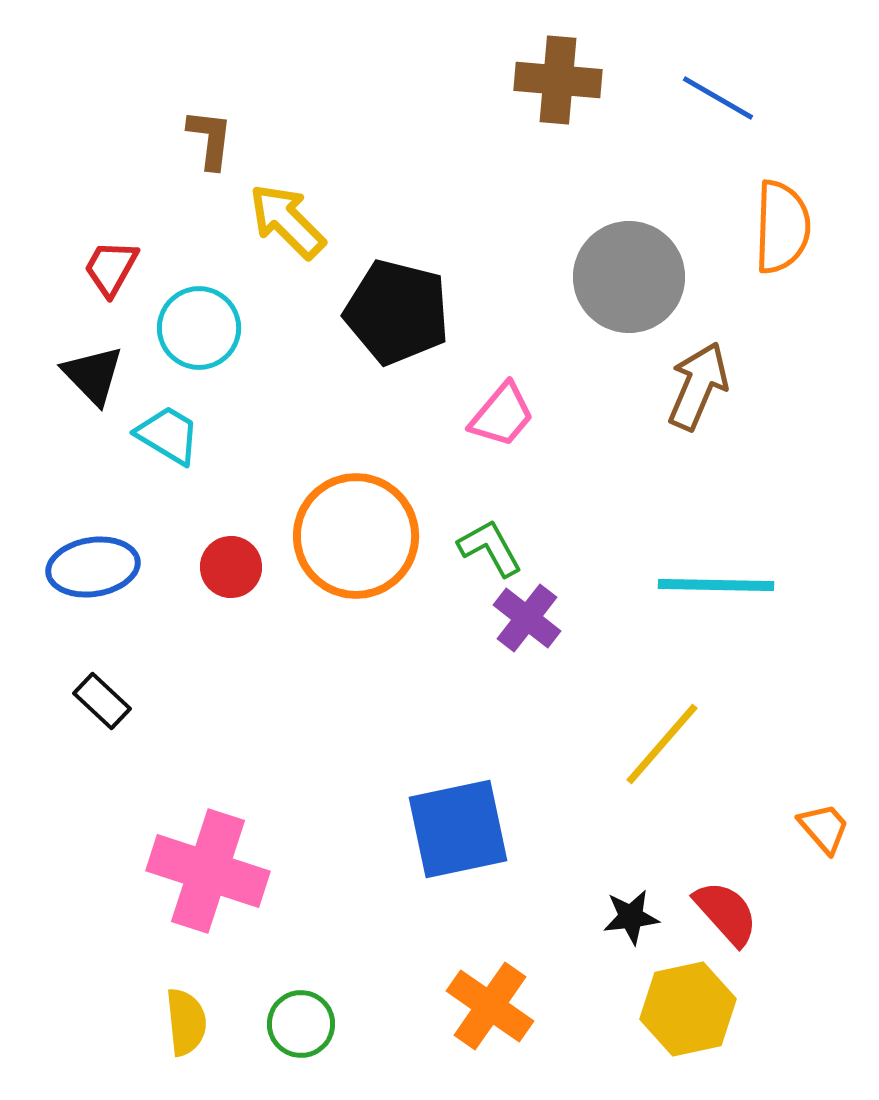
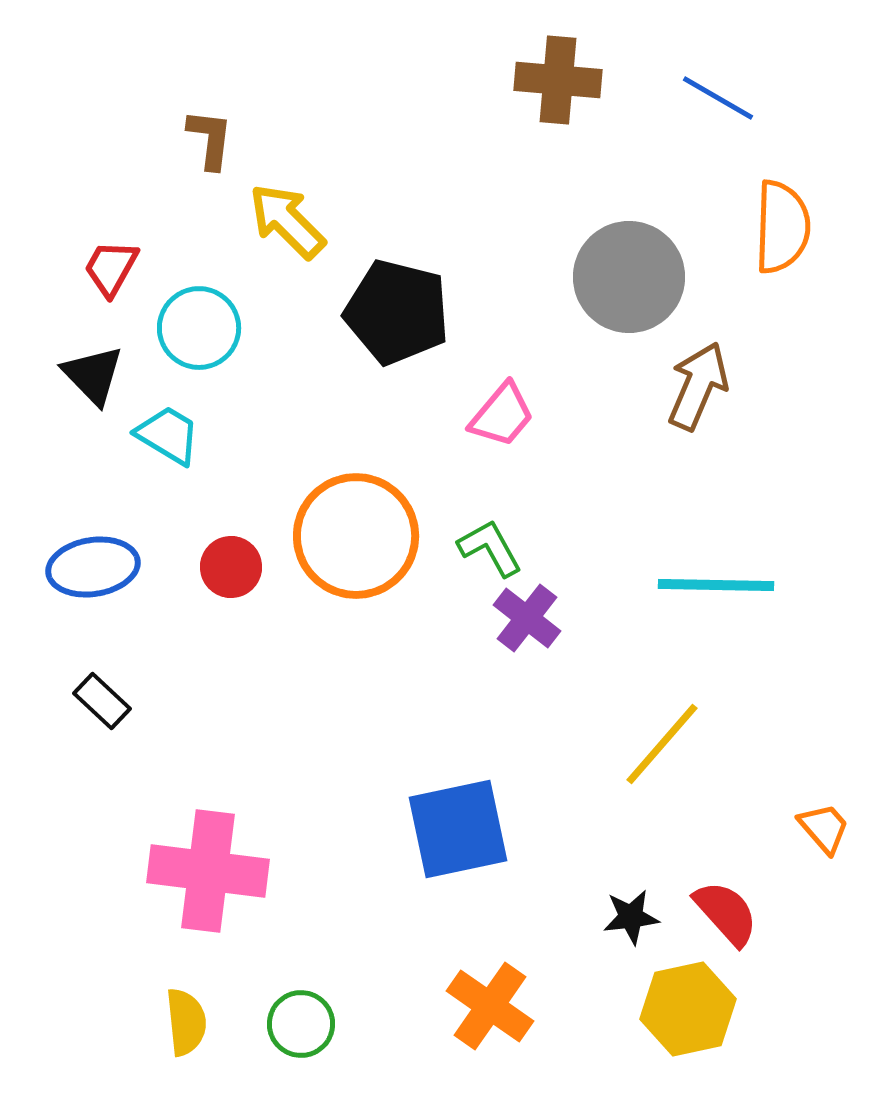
pink cross: rotated 11 degrees counterclockwise
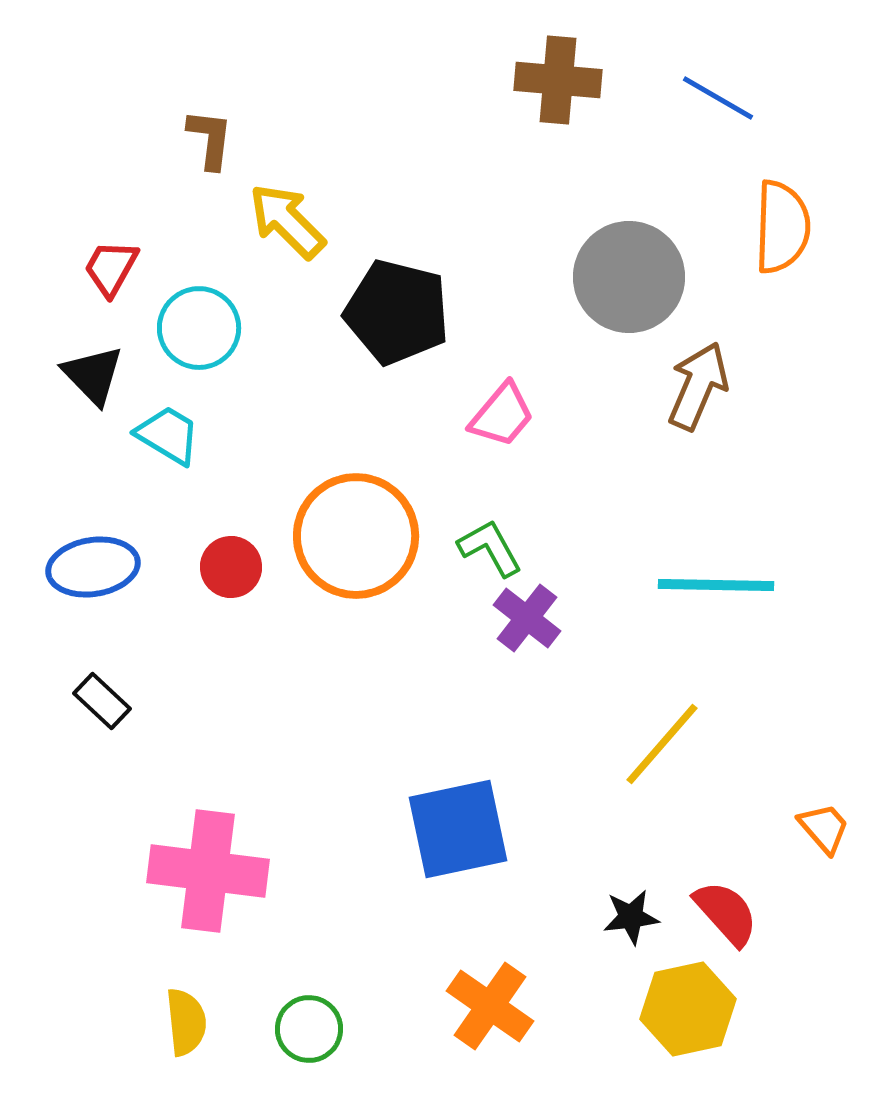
green circle: moved 8 px right, 5 px down
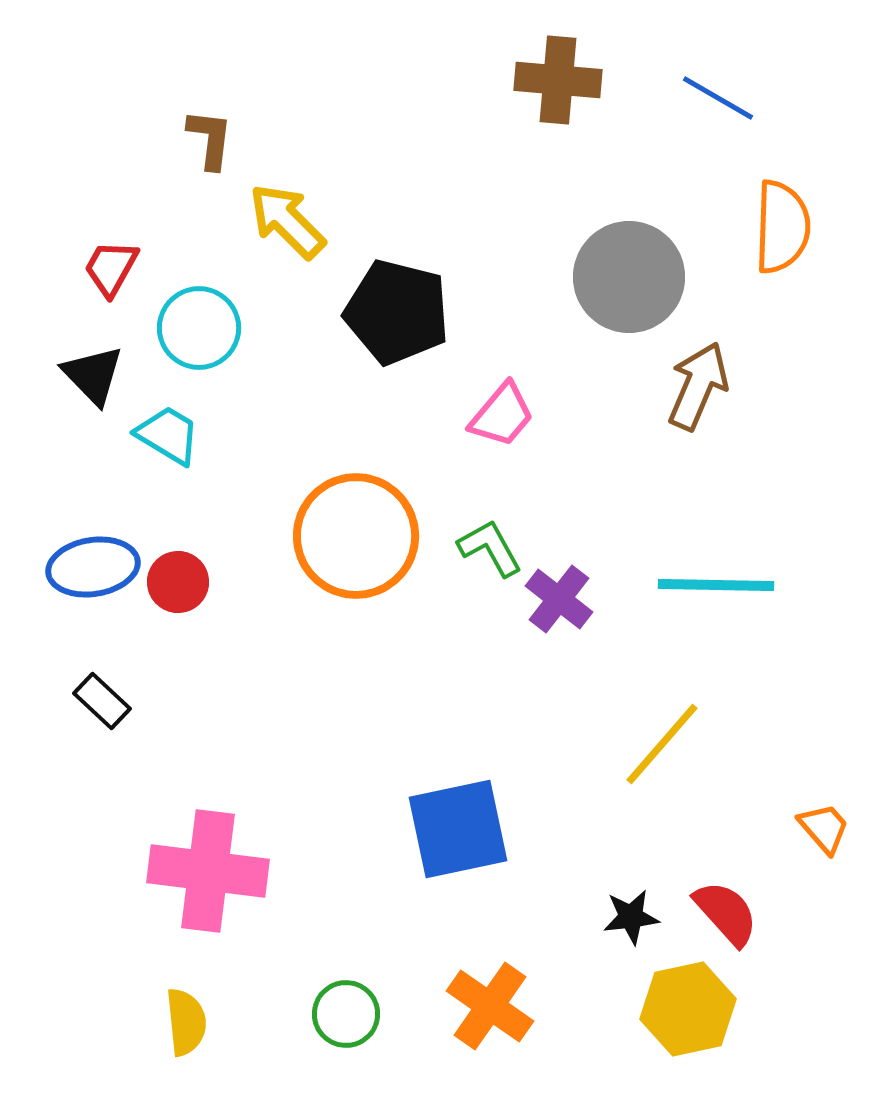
red circle: moved 53 px left, 15 px down
purple cross: moved 32 px right, 19 px up
green circle: moved 37 px right, 15 px up
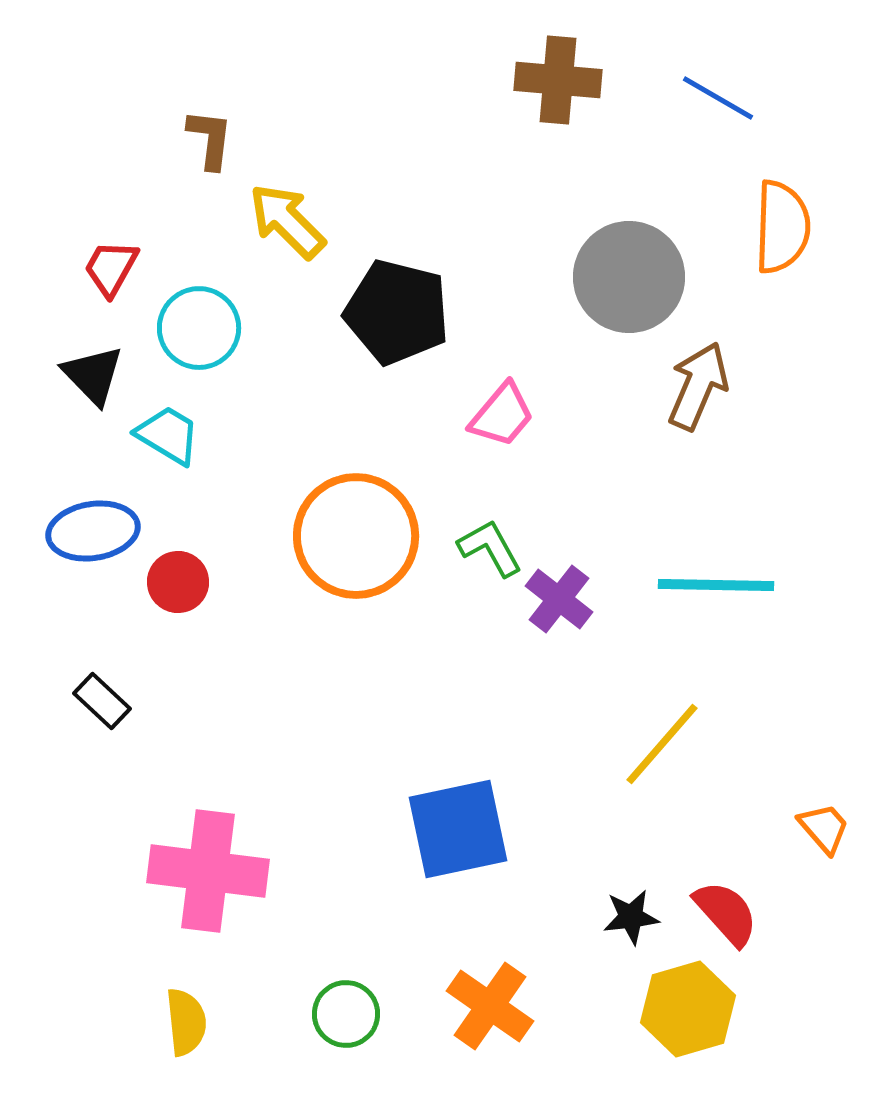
blue ellipse: moved 36 px up
yellow hexagon: rotated 4 degrees counterclockwise
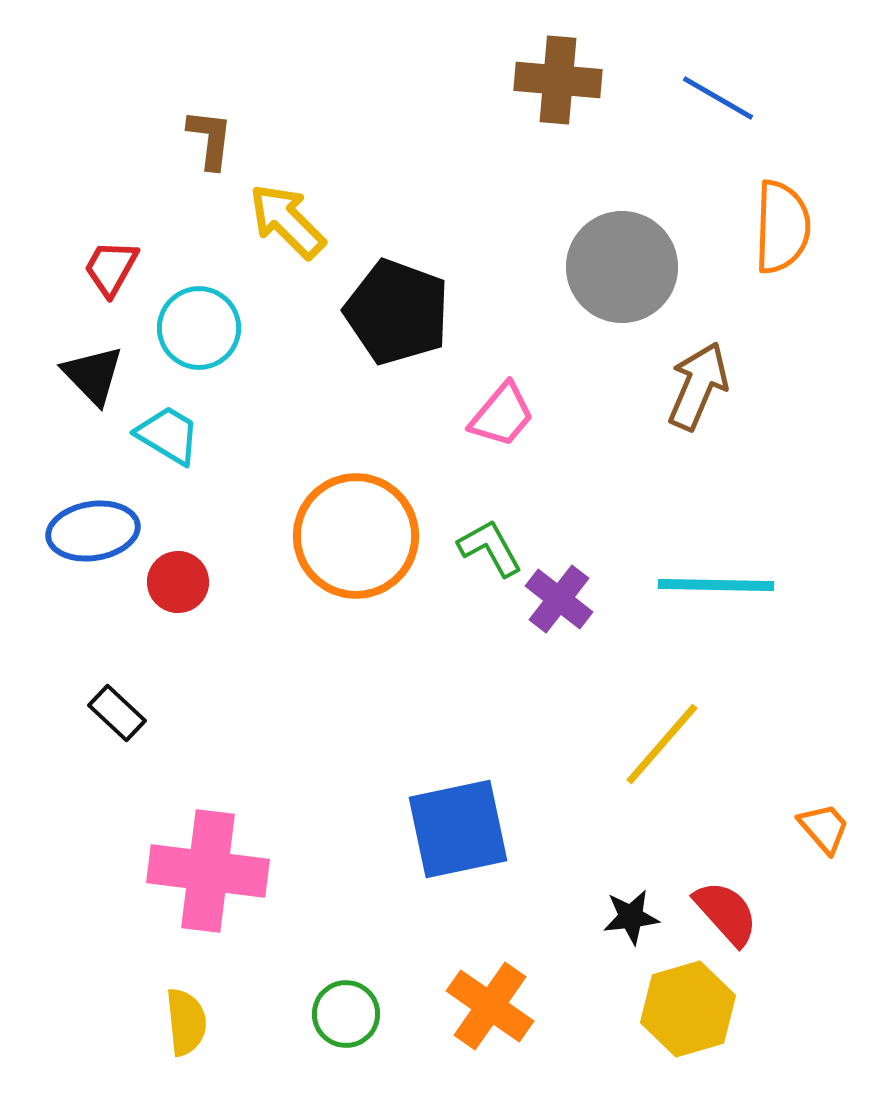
gray circle: moved 7 px left, 10 px up
black pentagon: rotated 6 degrees clockwise
black rectangle: moved 15 px right, 12 px down
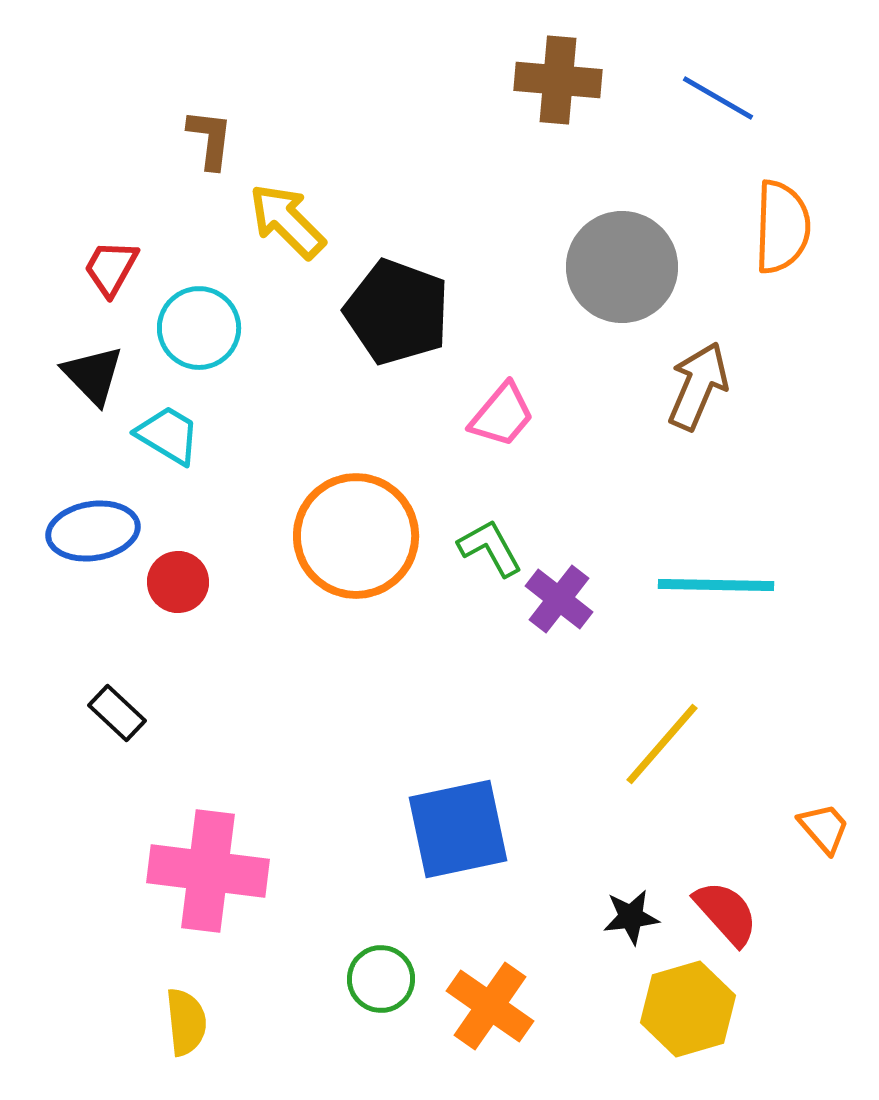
green circle: moved 35 px right, 35 px up
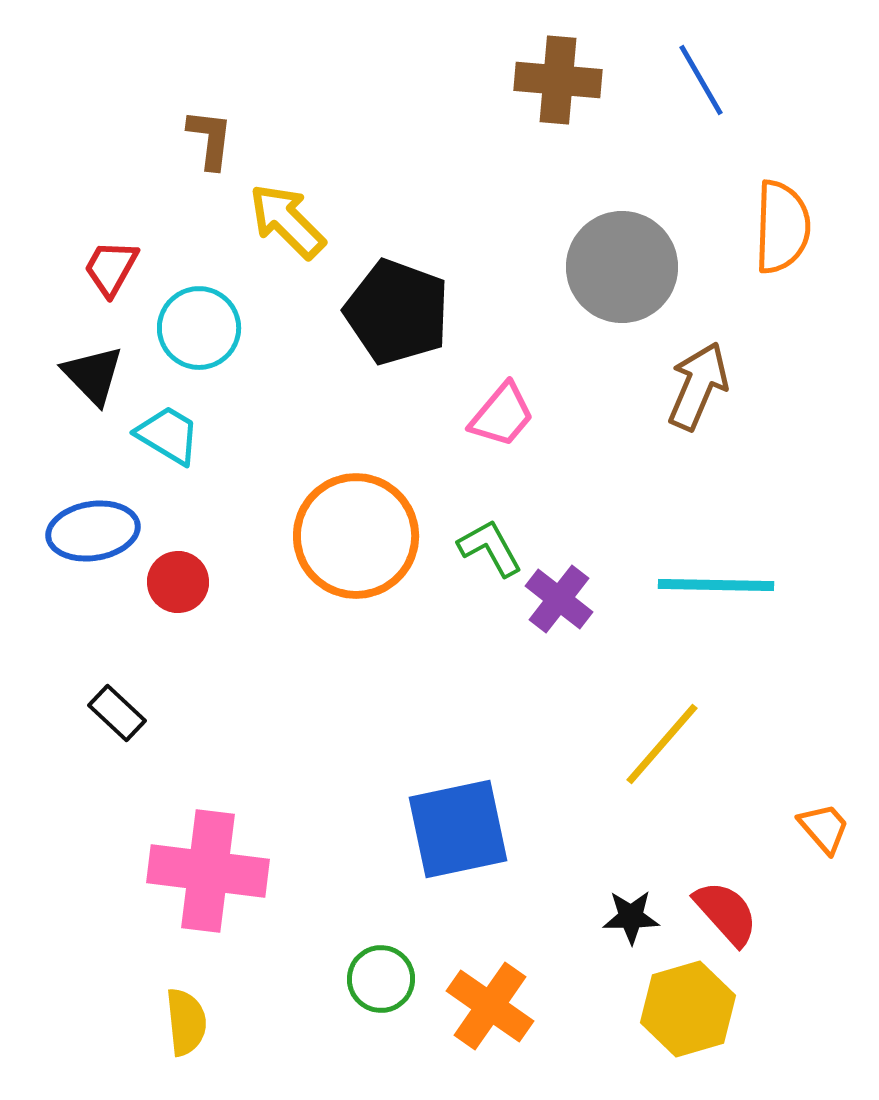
blue line: moved 17 px left, 18 px up; rotated 30 degrees clockwise
black star: rotated 6 degrees clockwise
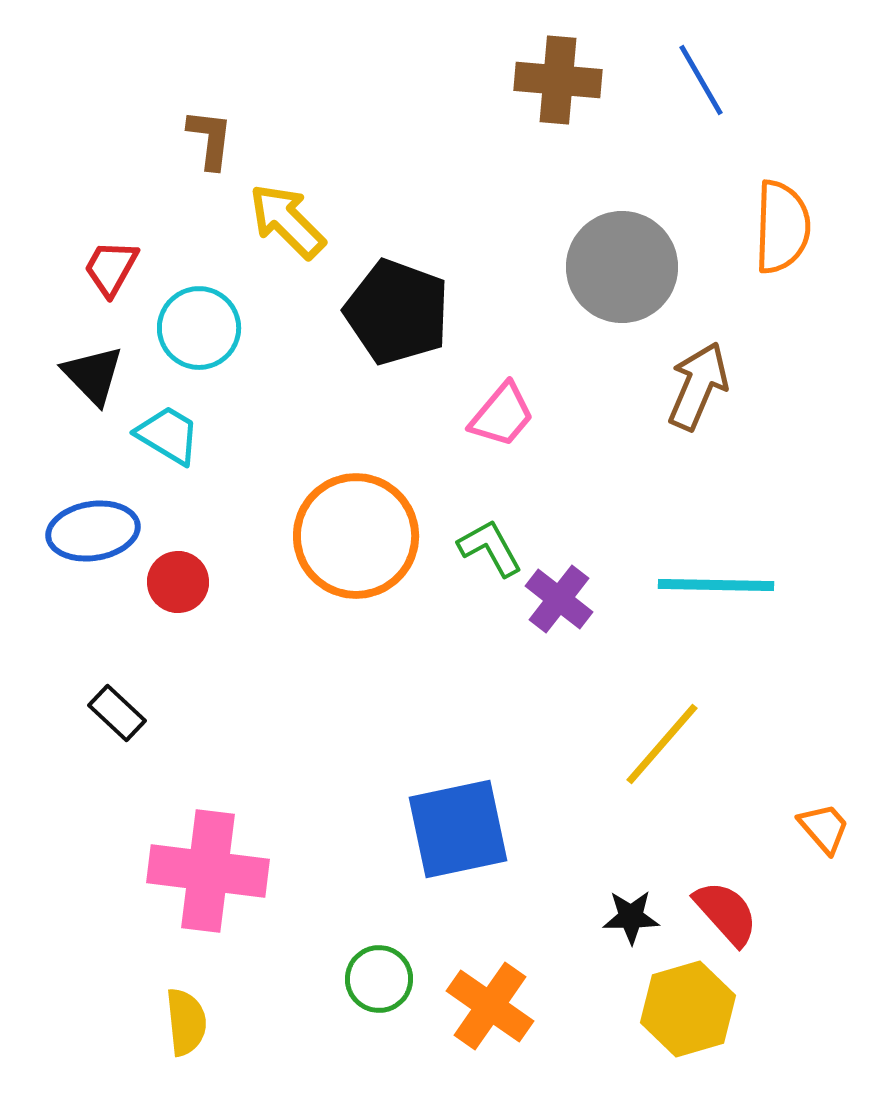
green circle: moved 2 px left
